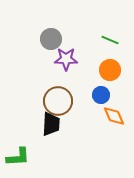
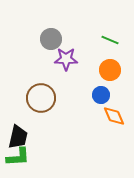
brown circle: moved 17 px left, 3 px up
black trapezoid: moved 33 px left, 13 px down; rotated 10 degrees clockwise
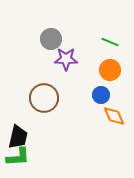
green line: moved 2 px down
brown circle: moved 3 px right
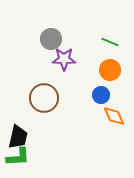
purple star: moved 2 px left
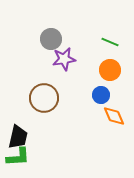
purple star: rotated 10 degrees counterclockwise
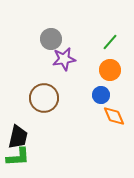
green line: rotated 72 degrees counterclockwise
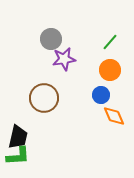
green L-shape: moved 1 px up
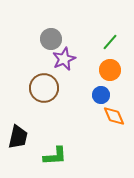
purple star: rotated 15 degrees counterclockwise
brown circle: moved 10 px up
green L-shape: moved 37 px right
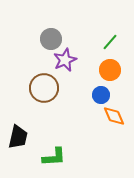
purple star: moved 1 px right, 1 px down
green L-shape: moved 1 px left, 1 px down
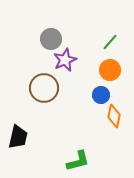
orange diamond: rotated 35 degrees clockwise
green L-shape: moved 24 px right, 4 px down; rotated 10 degrees counterclockwise
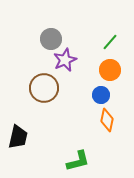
orange diamond: moved 7 px left, 4 px down
